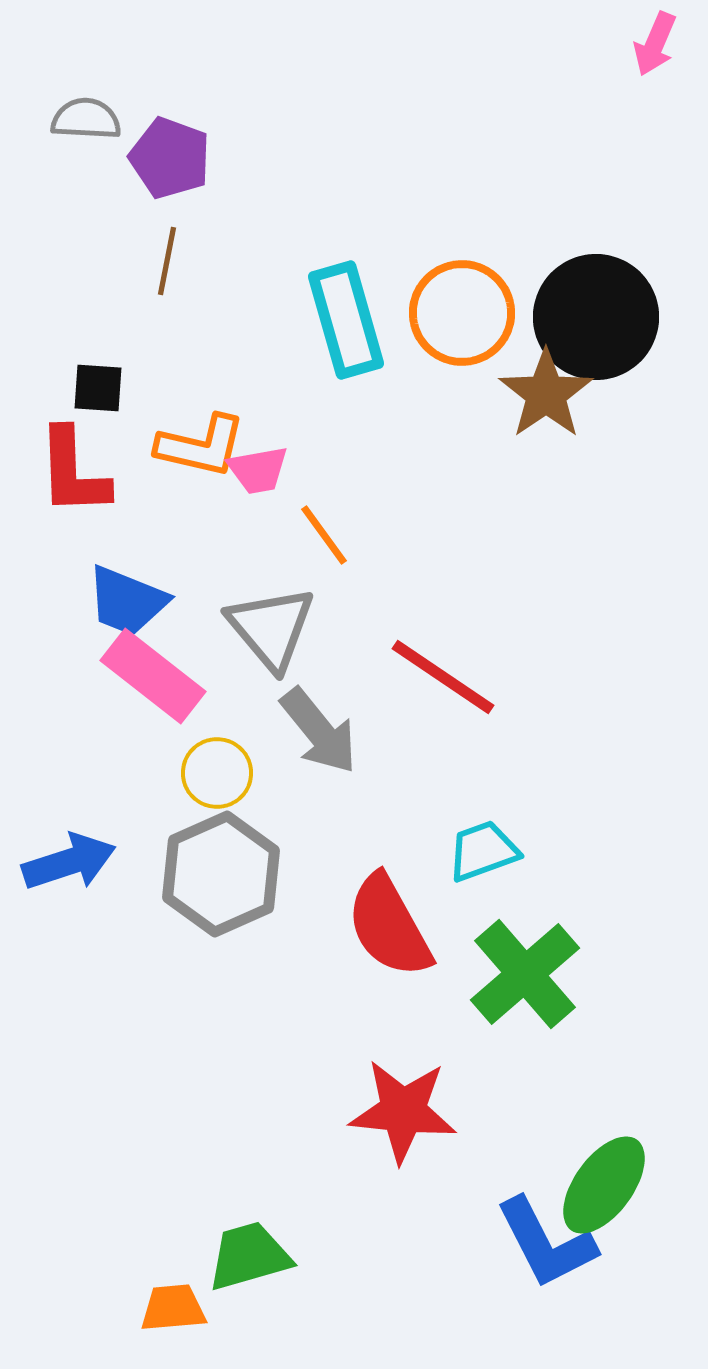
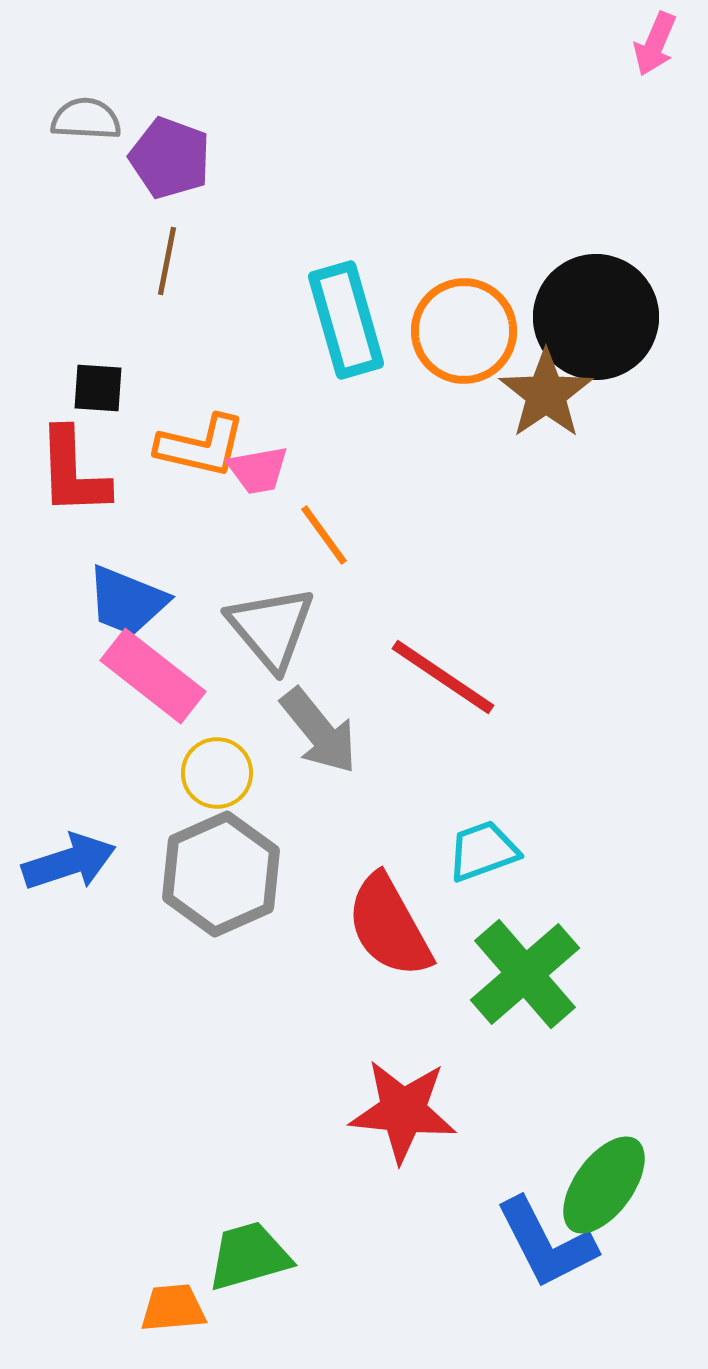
orange circle: moved 2 px right, 18 px down
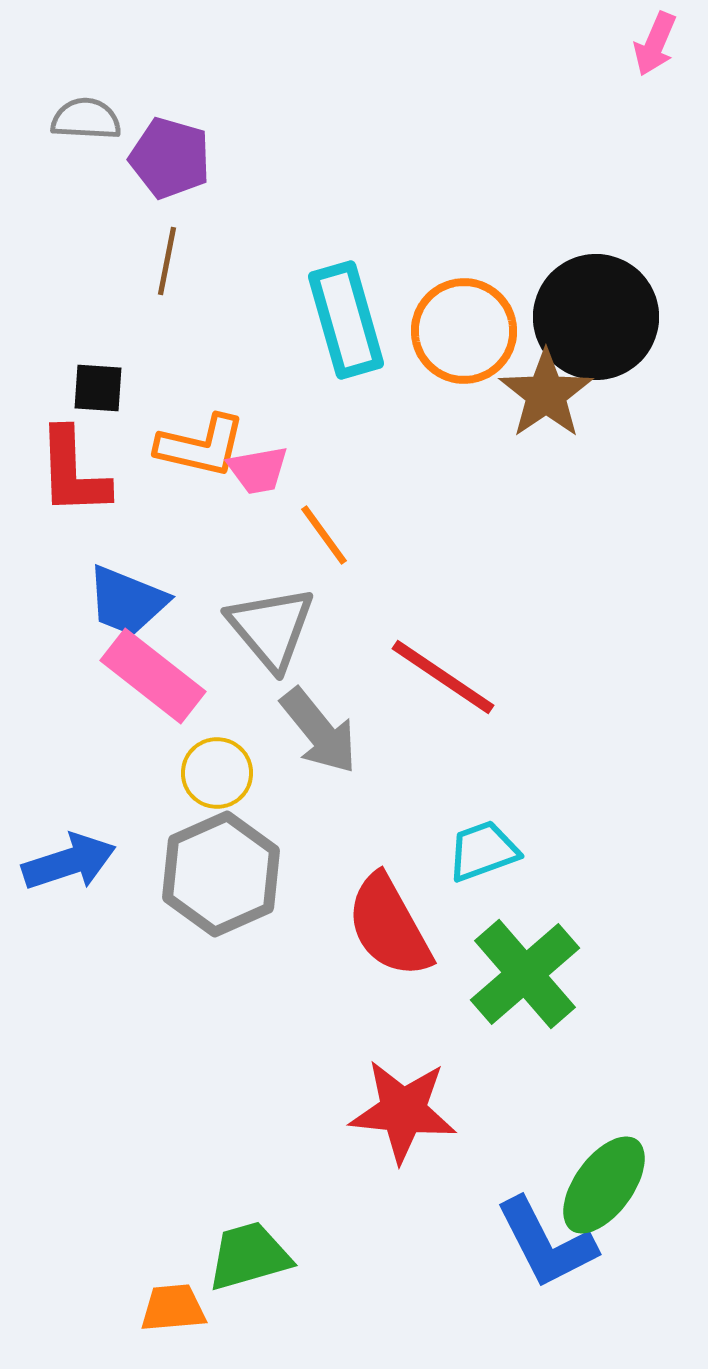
purple pentagon: rotated 4 degrees counterclockwise
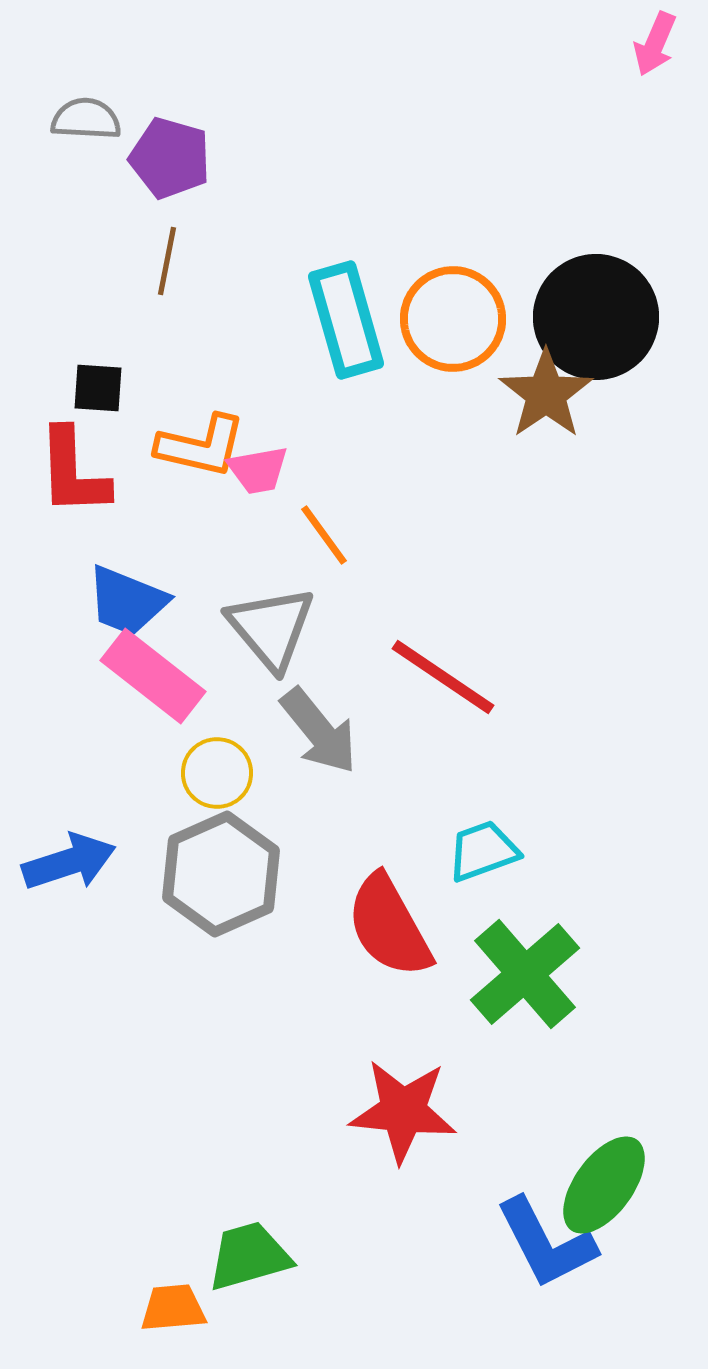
orange circle: moved 11 px left, 12 px up
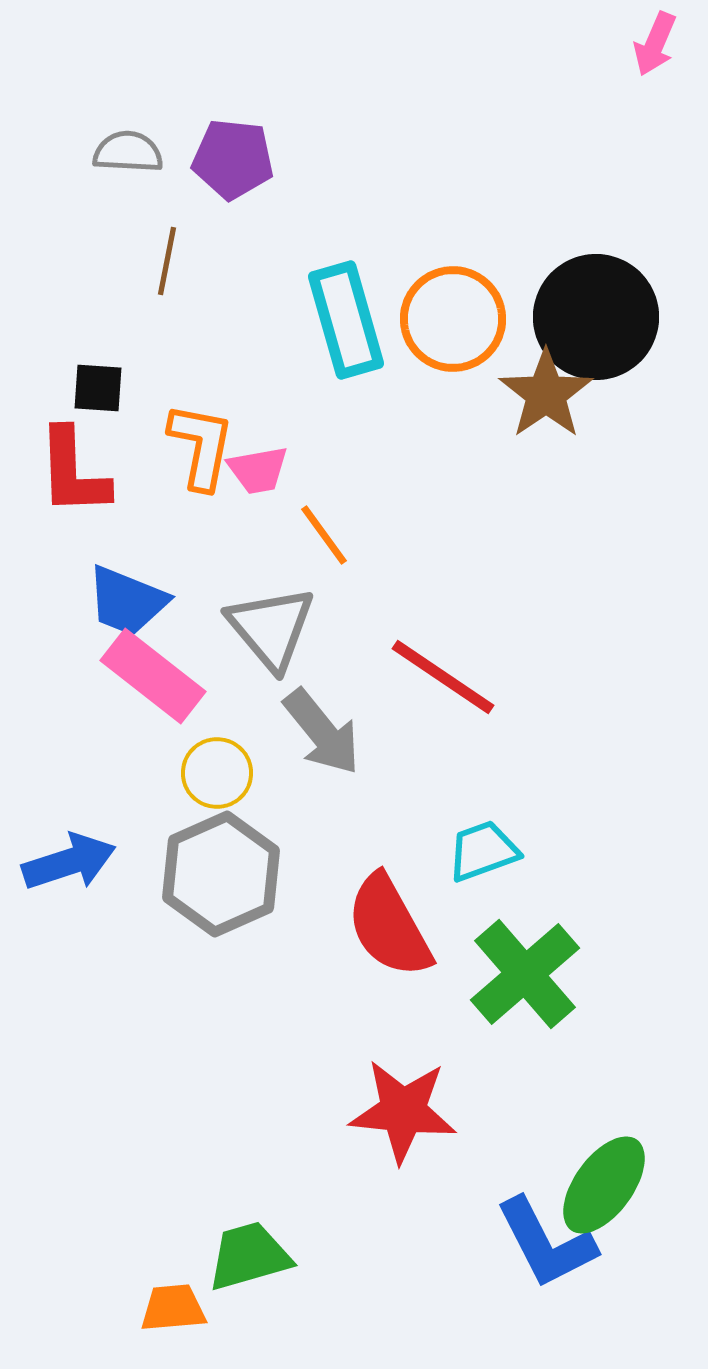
gray semicircle: moved 42 px right, 33 px down
purple pentagon: moved 63 px right, 1 px down; rotated 10 degrees counterclockwise
orange L-shape: rotated 92 degrees counterclockwise
gray arrow: moved 3 px right, 1 px down
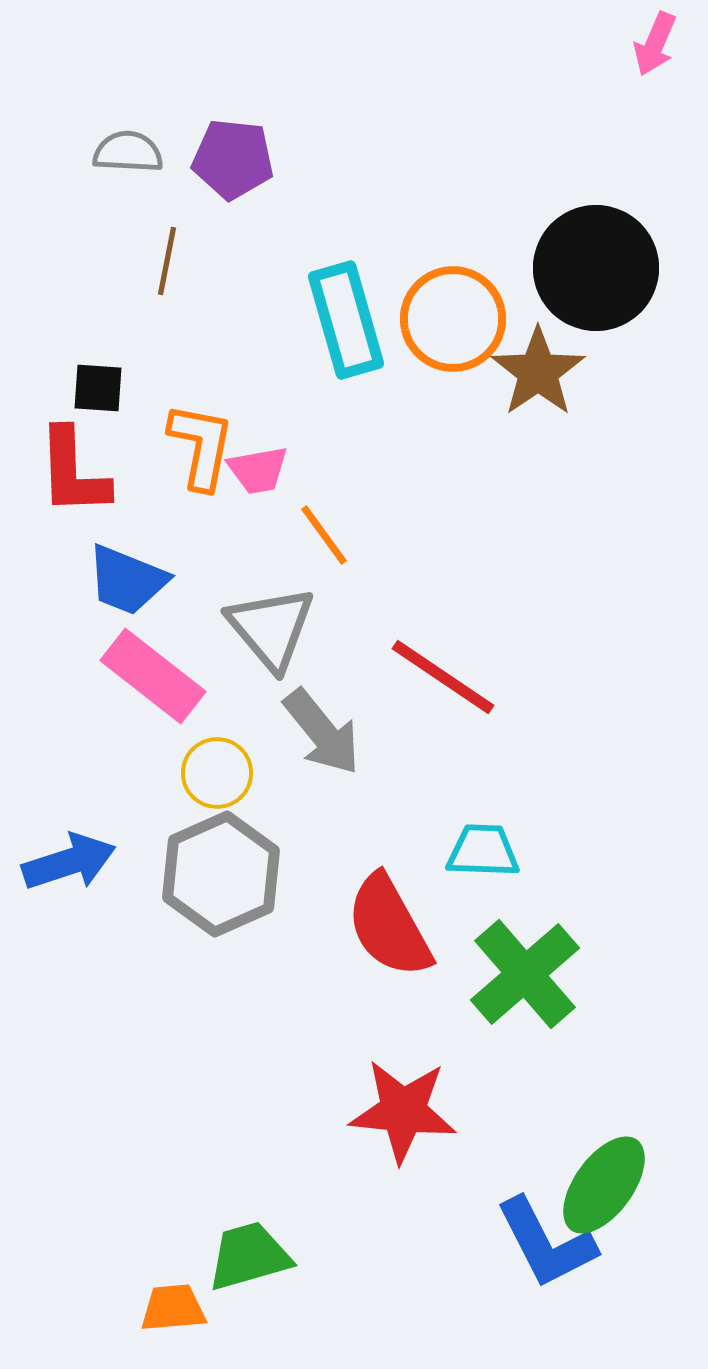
black circle: moved 49 px up
brown star: moved 8 px left, 22 px up
blue trapezoid: moved 21 px up
cyan trapezoid: rotated 22 degrees clockwise
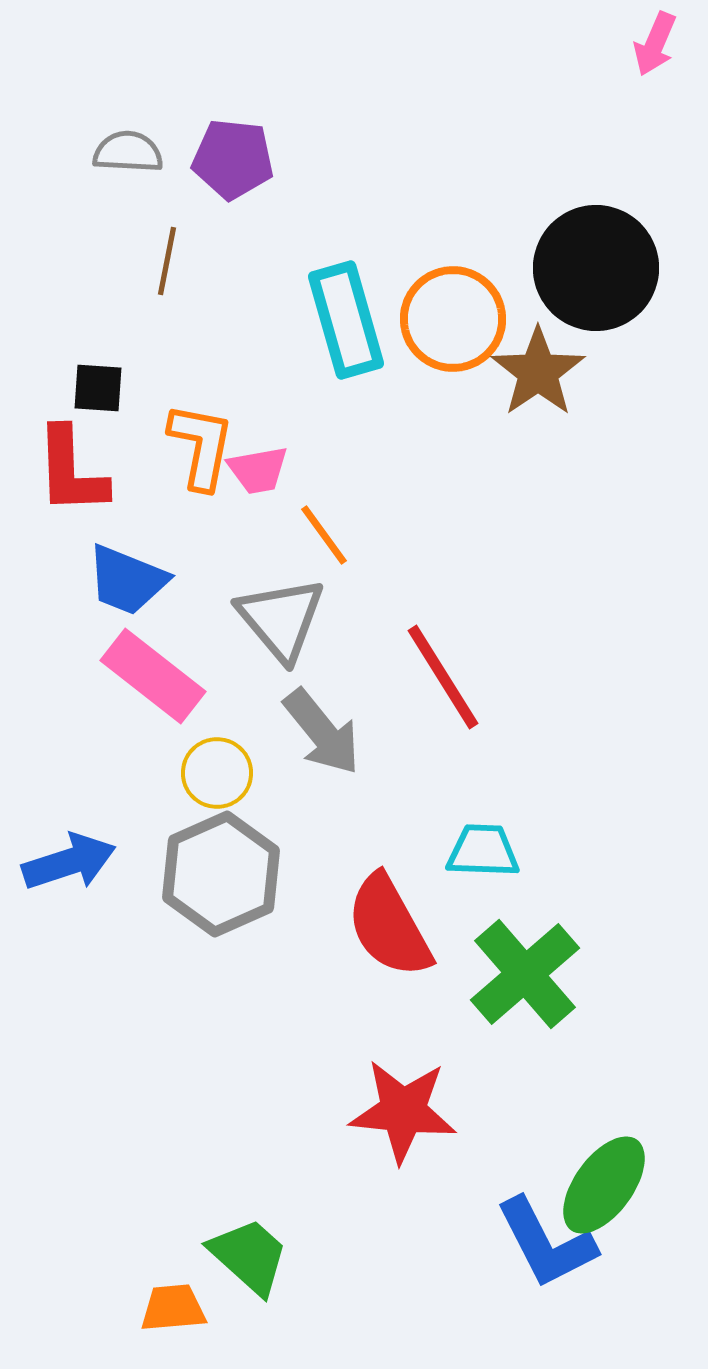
red L-shape: moved 2 px left, 1 px up
gray triangle: moved 10 px right, 9 px up
red line: rotated 24 degrees clockwise
green trapezoid: rotated 58 degrees clockwise
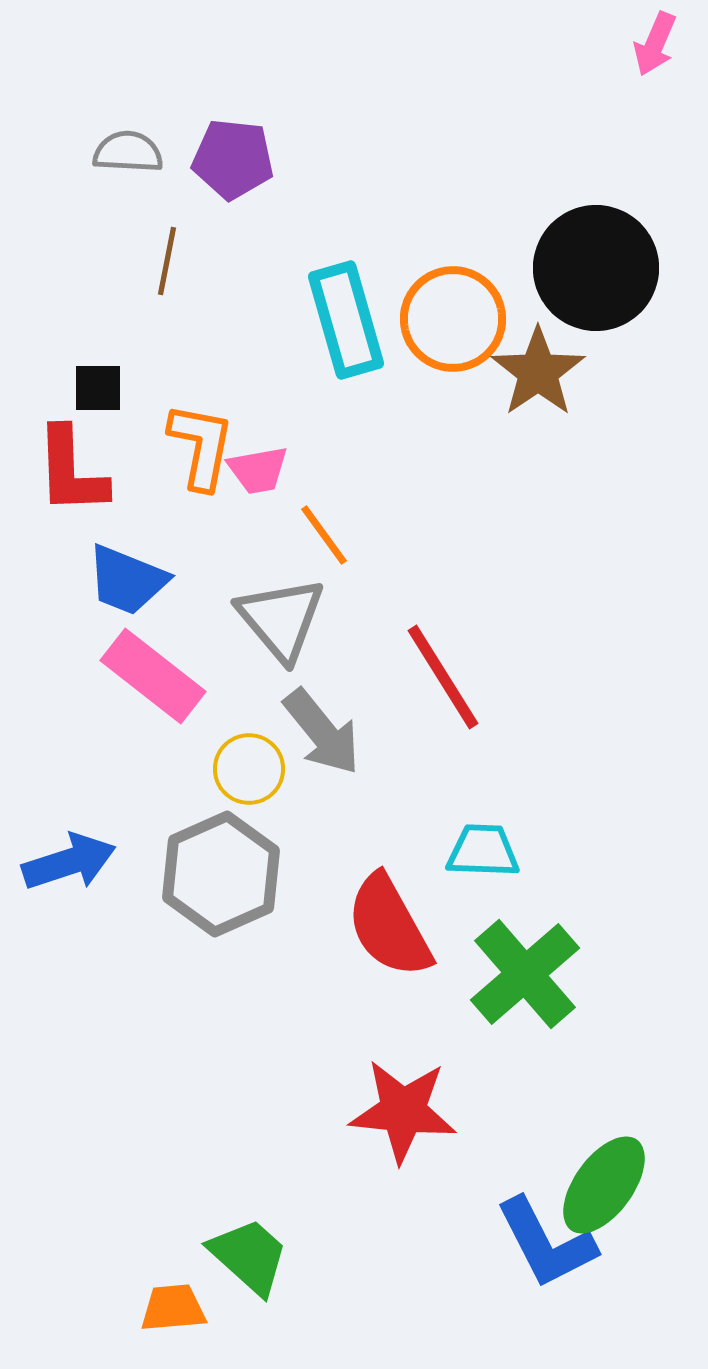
black square: rotated 4 degrees counterclockwise
yellow circle: moved 32 px right, 4 px up
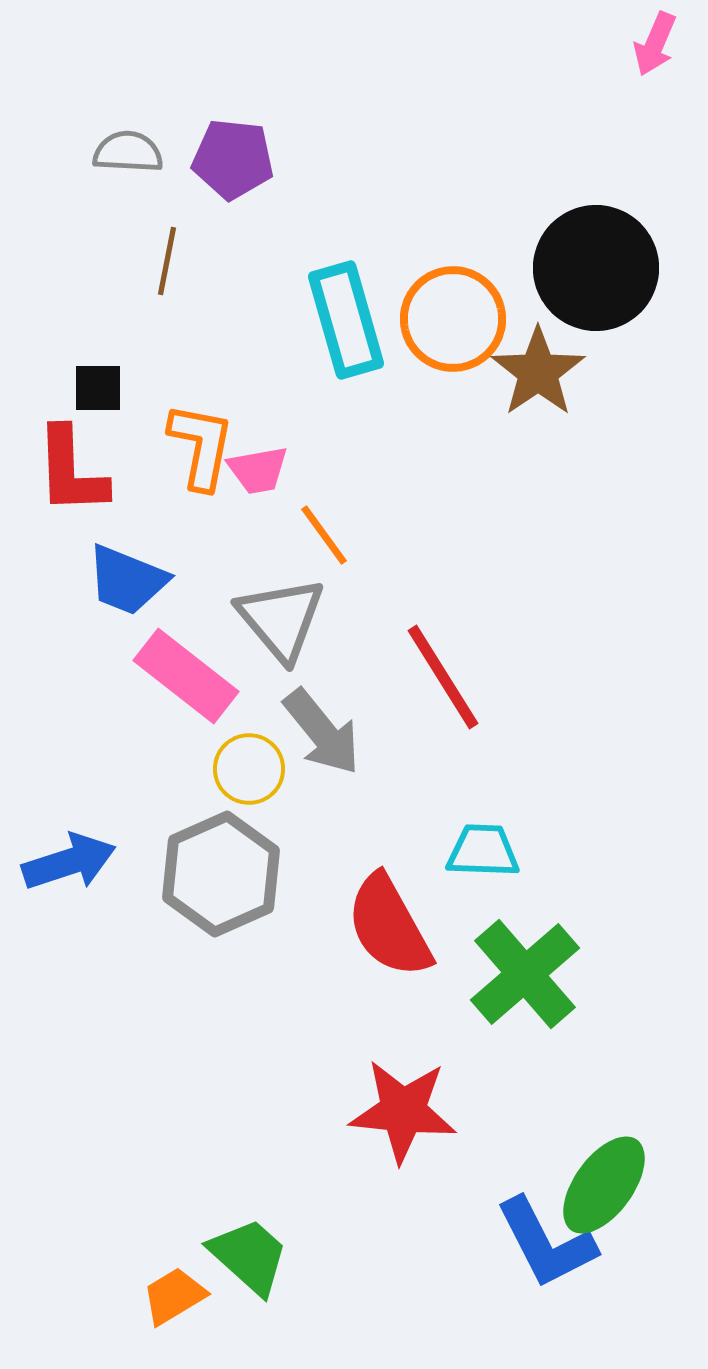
pink rectangle: moved 33 px right
orange trapezoid: moved 1 px right, 12 px up; rotated 26 degrees counterclockwise
